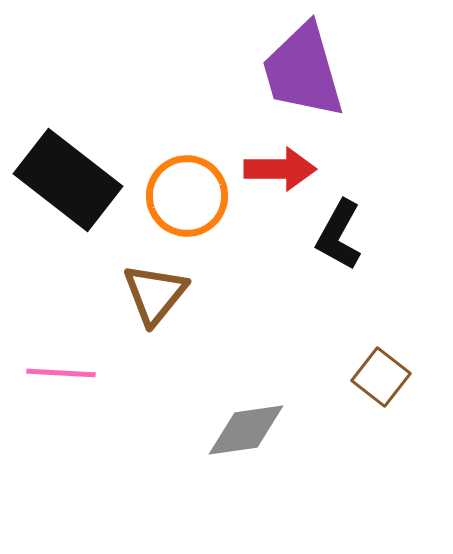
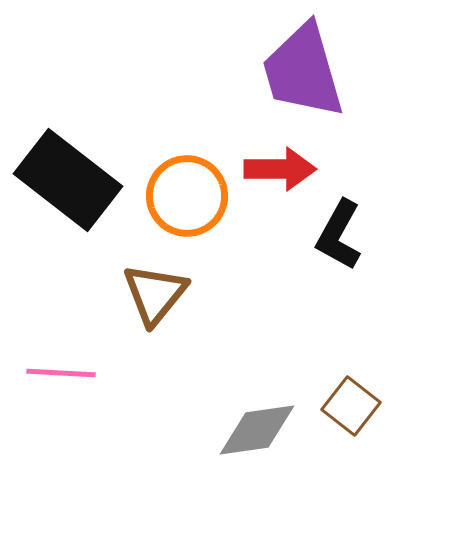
brown square: moved 30 px left, 29 px down
gray diamond: moved 11 px right
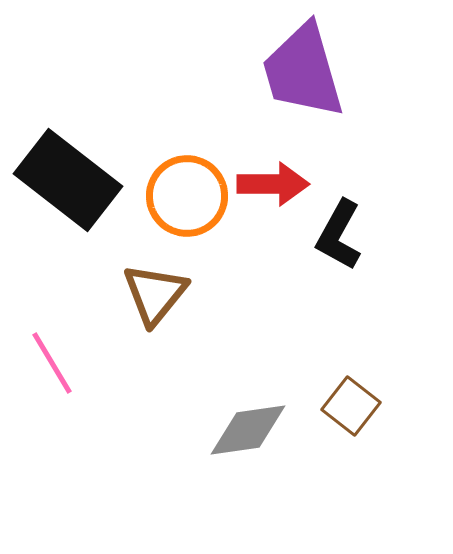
red arrow: moved 7 px left, 15 px down
pink line: moved 9 px left, 10 px up; rotated 56 degrees clockwise
gray diamond: moved 9 px left
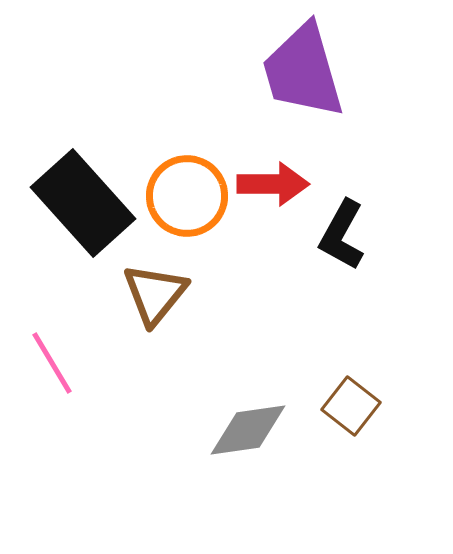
black rectangle: moved 15 px right, 23 px down; rotated 10 degrees clockwise
black L-shape: moved 3 px right
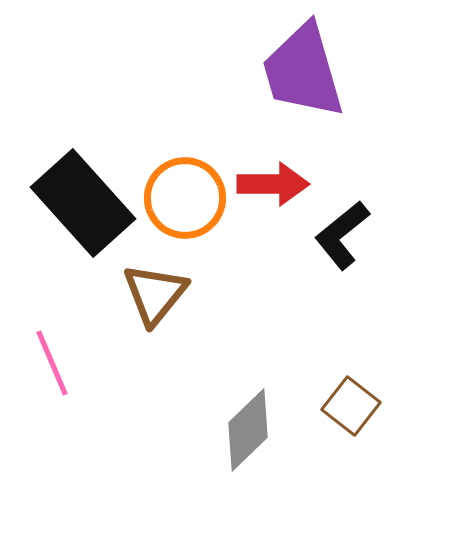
orange circle: moved 2 px left, 2 px down
black L-shape: rotated 22 degrees clockwise
pink line: rotated 8 degrees clockwise
gray diamond: rotated 36 degrees counterclockwise
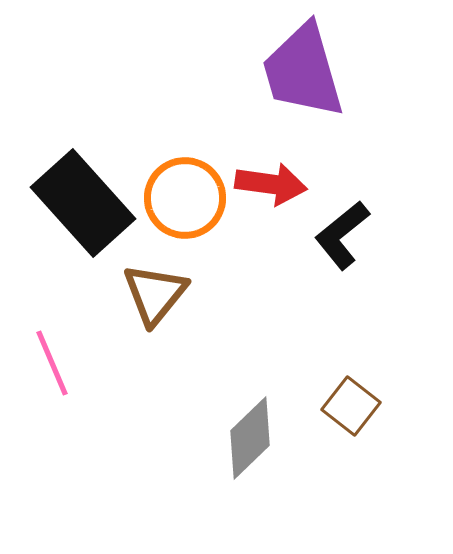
red arrow: moved 2 px left; rotated 8 degrees clockwise
gray diamond: moved 2 px right, 8 px down
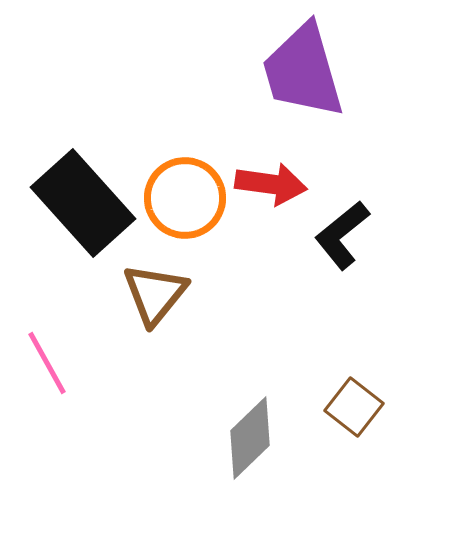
pink line: moved 5 px left; rotated 6 degrees counterclockwise
brown square: moved 3 px right, 1 px down
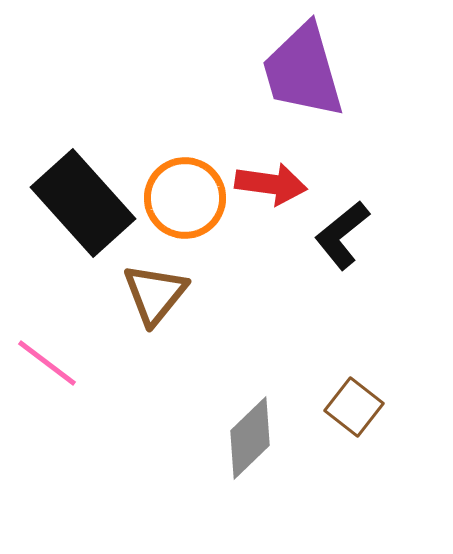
pink line: rotated 24 degrees counterclockwise
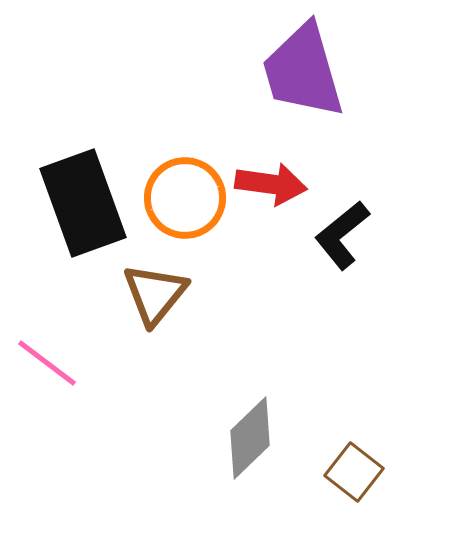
black rectangle: rotated 22 degrees clockwise
brown square: moved 65 px down
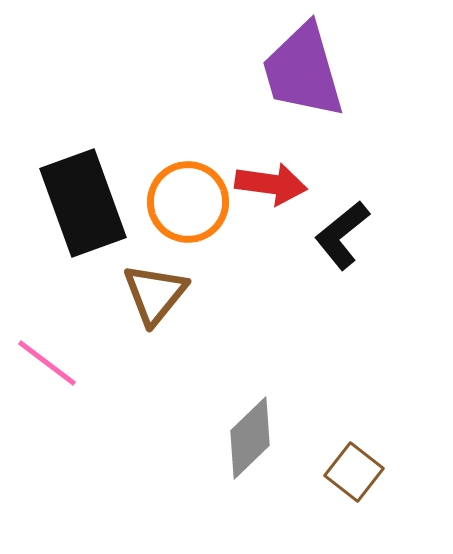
orange circle: moved 3 px right, 4 px down
